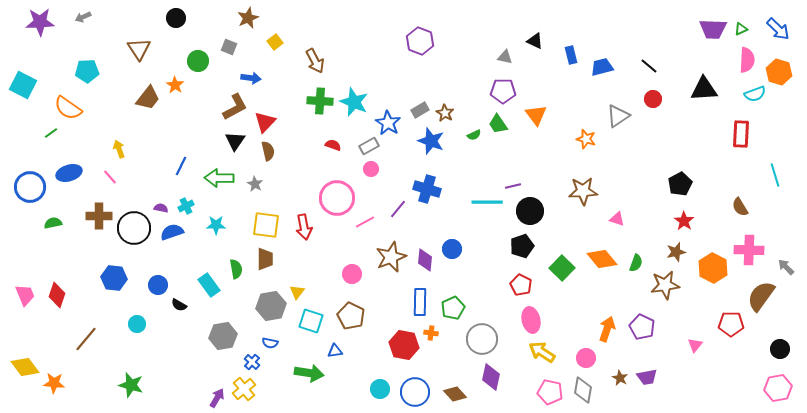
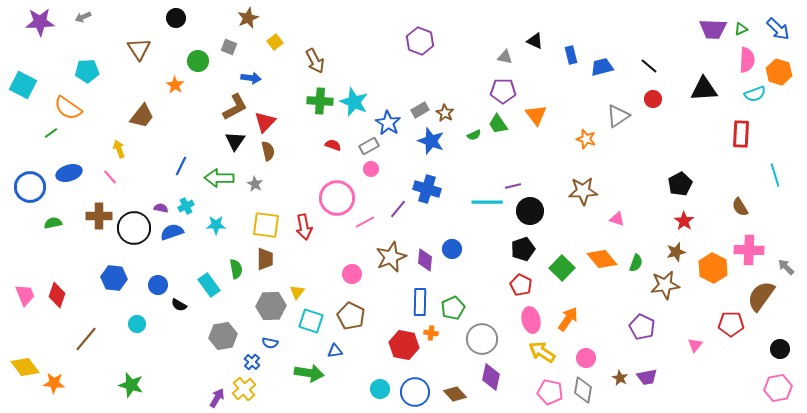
brown trapezoid at (148, 98): moved 6 px left, 18 px down
black pentagon at (522, 246): moved 1 px right, 3 px down
gray hexagon at (271, 306): rotated 8 degrees clockwise
orange arrow at (607, 329): moved 39 px left, 10 px up; rotated 15 degrees clockwise
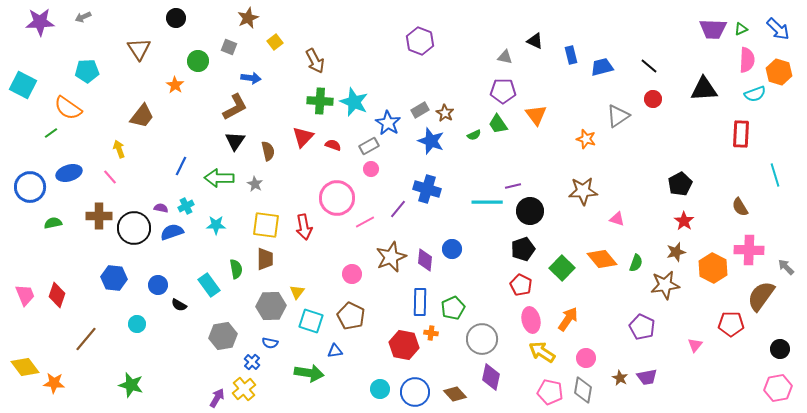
red triangle at (265, 122): moved 38 px right, 15 px down
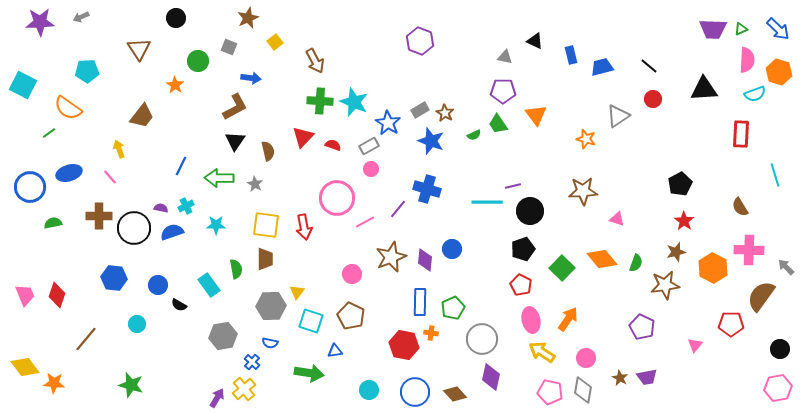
gray arrow at (83, 17): moved 2 px left
green line at (51, 133): moved 2 px left
cyan circle at (380, 389): moved 11 px left, 1 px down
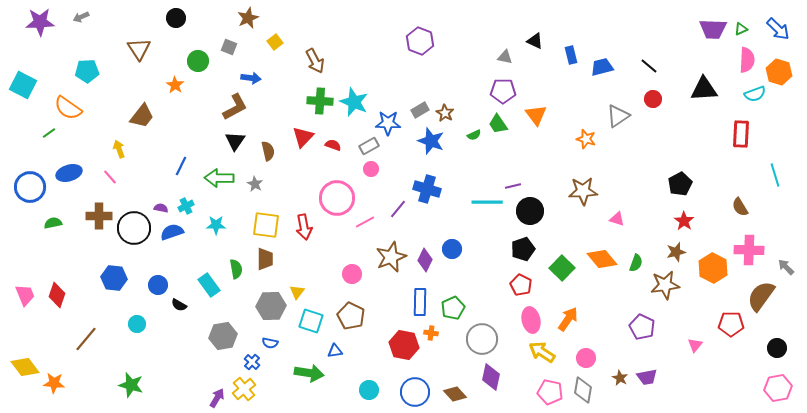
blue star at (388, 123): rotated 30 degrees counterclockwise
purple diamond at (425, 260): rotated 20 degrees clockwise
black circle at (780, 349): moved 3 px left, 1 px up
